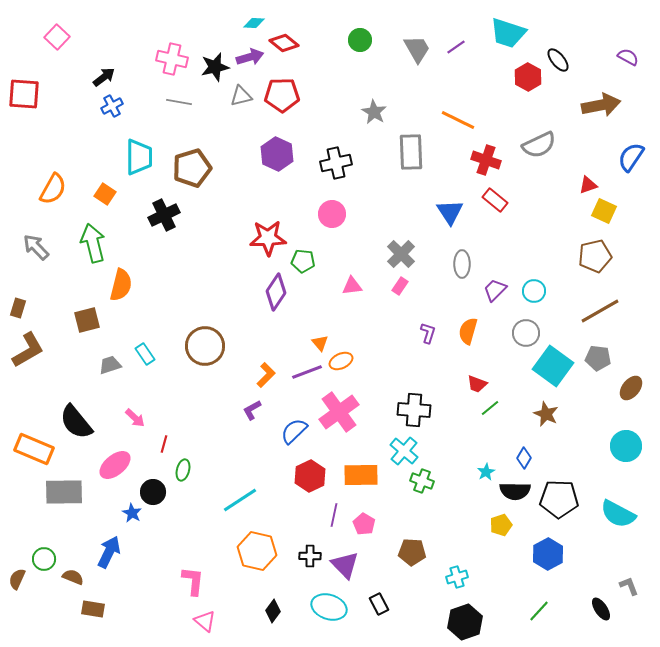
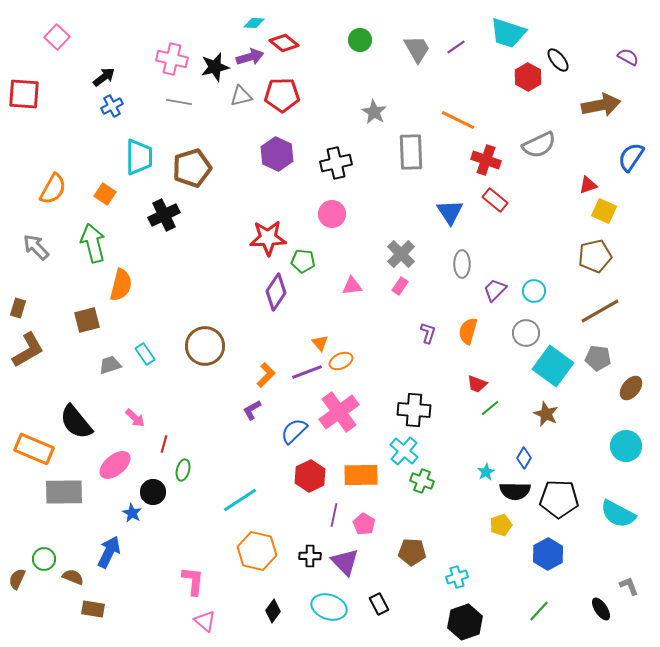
purple triangle at (345, 565): moved 3 px up
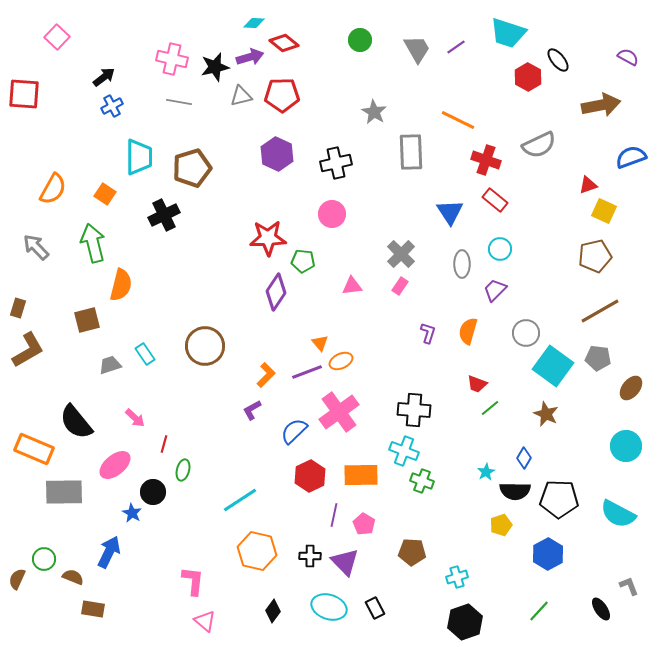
blue semicircle at (631, 157): rotated 36 degrees clockwise
cyan circle at (534, 291): moved 34 px left, 42 px up
cyan cross at (404, 451): rotated 20 degrees counterclockwise
black rectangle at (379, 604): moved 4 px left, 4 px down
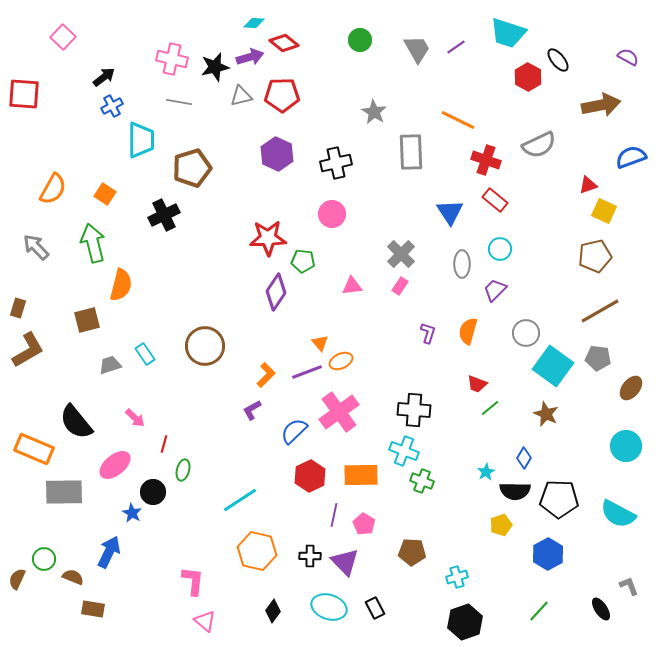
pink square at (57, 37): moved 6 px right
cyan trapezoid at (139, 157): moved 2 px right, 17 px up
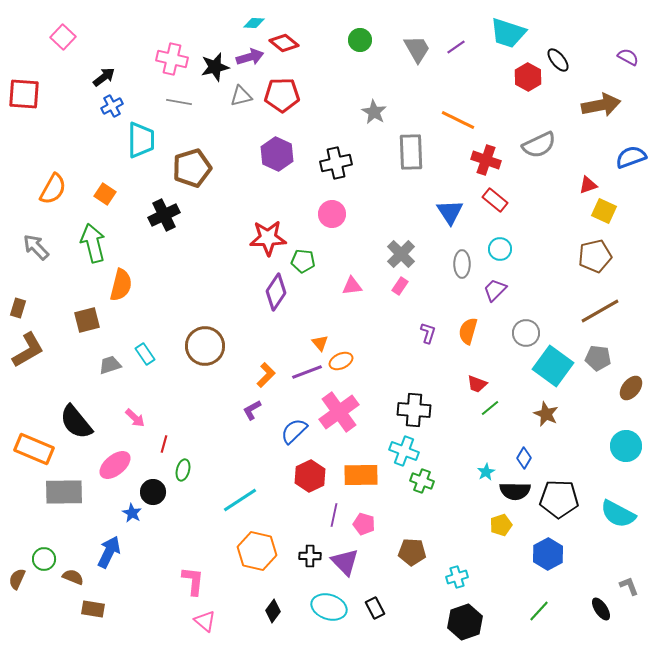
pink pentagon at (364, 524): rotated 15 degrees counterclockwise
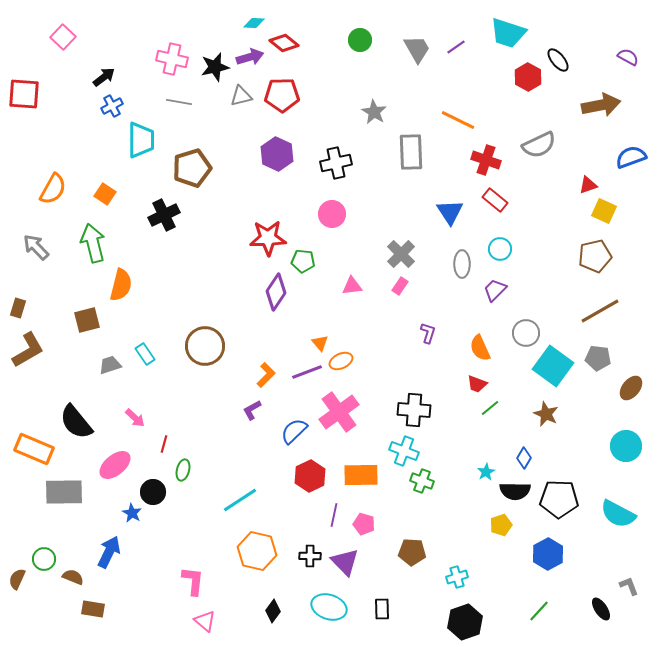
orange semicircle at (468, 331): moved 12 px right, 17 px down; rotated 40 degrees counterclockwise
black rectangle at (375, 608): moved 7 px right, 1 px down; rotated 25 degrees clockwise
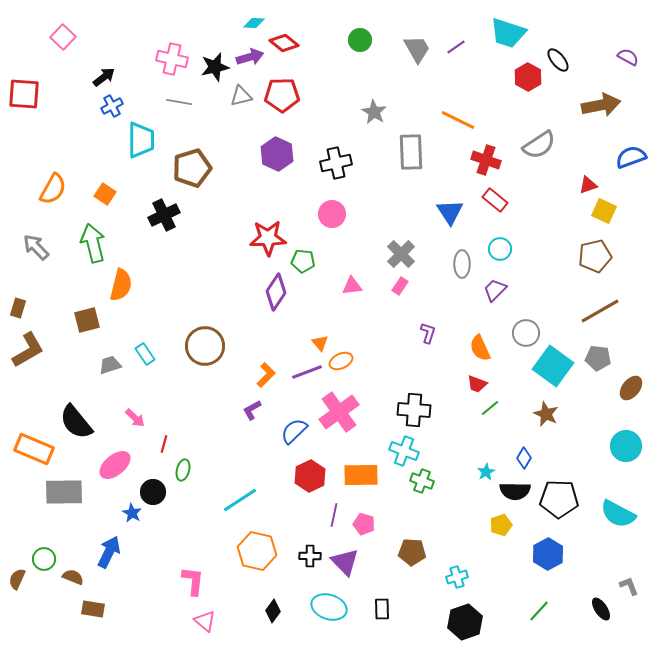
gray semicircle at (539, 145): rotated 8 degrees counterclockwise
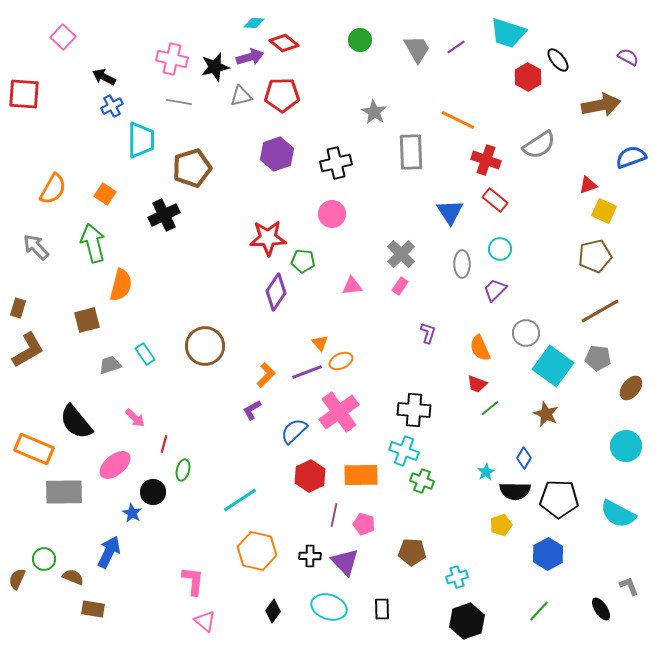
black arrow at (104, 77): rotated 115 degrees counterclockwise
purple hexagon at (277, 154): rotated 16 degrees clockwise
black hexagon at (465, 622): moved 2 px right, 1 px up
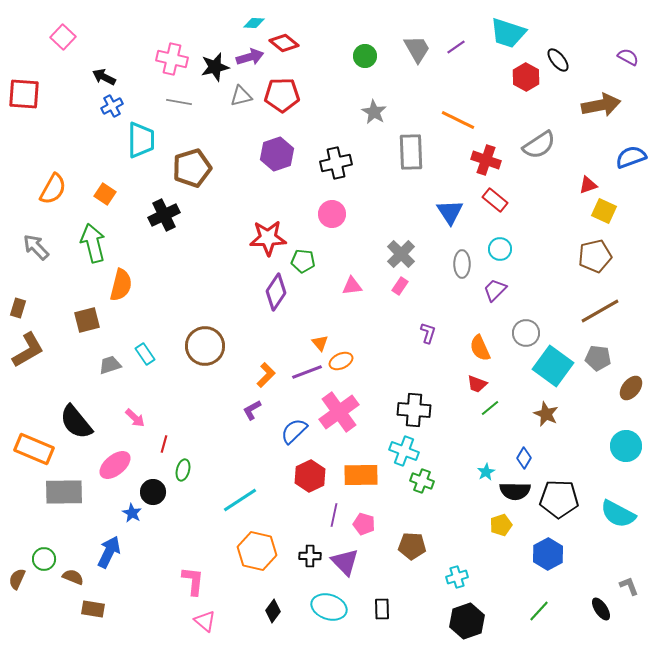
green circle at (360, 40): moved 5 px right, 16 px down
red hexagon at (528, 77): moved 2 px left
brown pentagon at (412, 552): moved 6 px up
